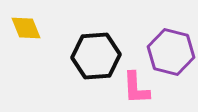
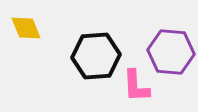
purple hexagon: rotated 9 degrees counterclockwise
pink L-shape: moved 2 px up
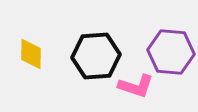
yellow diamond: moved 5 px right, 26 px down; rotated 24 degrees clockwise
pink L-shape: rotated 69 degrees counterclockwise
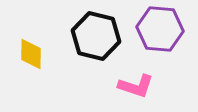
purple hexagon: moved 11 px left, 23 px up
black hexagon: moved 20 px up; rotated 18 degrees clockwise
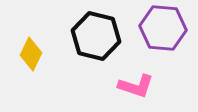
purple hexagon: moved 3 px right, 1 px up
yellow diamond: rotated 24 degrees clockwise
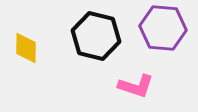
yellow diamond: moved 5 px left, 6 px up; rotated 24 degrees counterclockwise
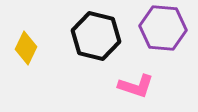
yellow diamond: rotated 24 degrees clockwise
